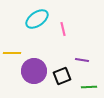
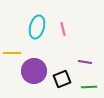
cyan ellipse: moved 8 px down; rotated 40 degrees counterclockwise
purple line: moved 3 px right, 2 px down
black square: moved 3 px down
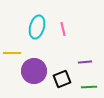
purple line: rotated 16 degrees counterclockwise
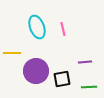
cyan ellipse: rotated 35 degrees counterclockwise
purple circle: moved 2 px right
black square: rotated 12 degrees clockwise
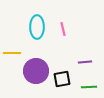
cyan ellipse: rotated 20 degrees clockwise
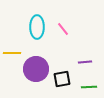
pink line: rotated 24 degrees counterclockwise
purple circle: moved 2 px up
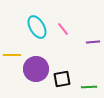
cyan ellipse: rotated 30 degrees counterclockwise
yellow line: moved 2 px down
purple line: moved 8 px right, 20 px up
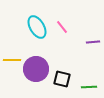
pink line: moved 1 px left, 2 px up
yellow line: moved 5 px down
black square: rotated 24 degrees clockwise
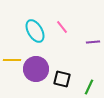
cyan ellipse: moved 2 px left, 4 px down
green line: rotated 63 degrees counterclockwise
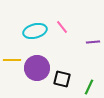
cyan ellipse: rotated 75 degrees counterclockwise
purple circle: moved 1 px right, 1 px up
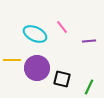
cyan ellipse: moved 3 px down; rotated 40 degrees clockwise
purple line: moved 4 px left, 1 px up
